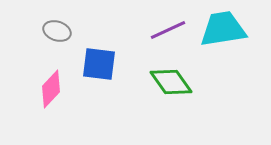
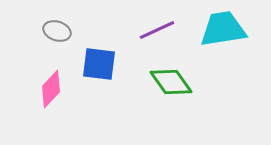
purple line: moved 11 px left
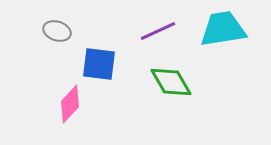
purple line: moved 1 px right, 1 px down
green diamond: rotated 6 degrees clockwise
pink diamond: moved 19 px right, 15 px down
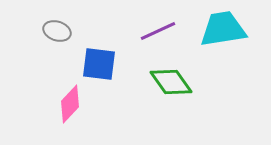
green diamond: rotated 6 degrees counterclockwise
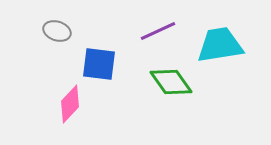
cyan trapezoid: moved 3 px left, 16 px down
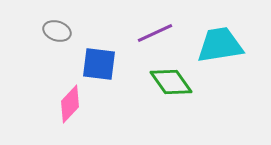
purple line: moved 3 px left, 2 px down
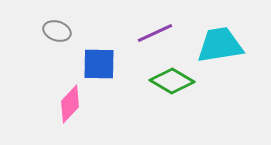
blue square: rotated 6 degrees counterclockwise
green diamond: moved 1 px right, 1 px up; rotated 24 degrees counterclockwise
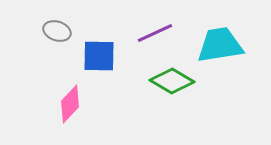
blue square: moved 8 px up
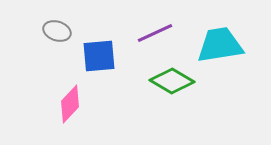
blue square: rotated 6 degrees counterclockwise
